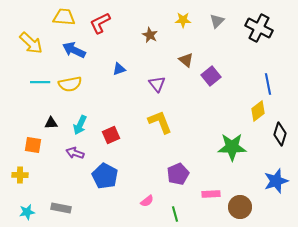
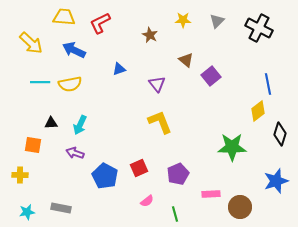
red square: moved 28 px right, 33 px down
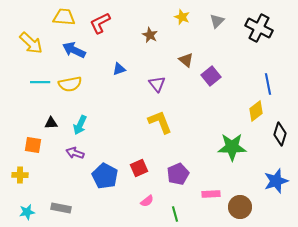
yellow star: moved 1 px left, 3 px up; rotated 21 degrees clockwise
yellow diamond: moved 2 px left
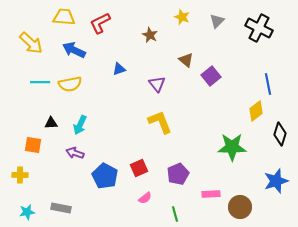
pink semicircle: moved 2 px left, 3 px up
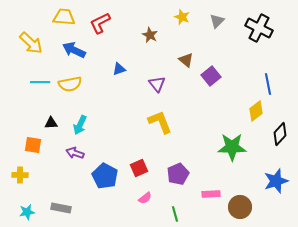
black diamond: rotated 25 degrees clockwise
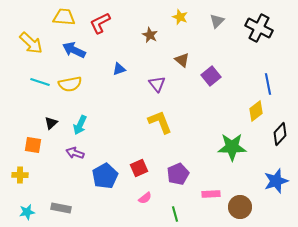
yellow star: moved 2 px left
brown triangle: moved 4 px left
cyan line: rotated 18 degrees clockwise
black triangle: rotated 40 degrees counterclockwise
blue pentagon: rotated 15 degrees clockwise
